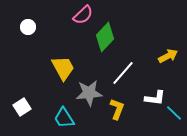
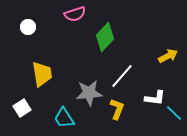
pink semicircle: moved 8 px left, 1 px up; rotated 25 degrees clockwise
yellow trapezoid: moved 21 px left, 6 px down; rotated 20 degrees clockwise
white line: moved 1 px left, 3 px down
white square: moved 1 px down
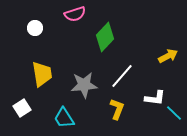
white circle: moved 7 px right, 1 px down
gray star: moved 5 px left, 8 px up
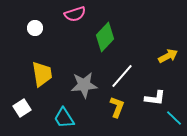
yellow L-shape: moved 2 px up
cyan line: moved 5 px down
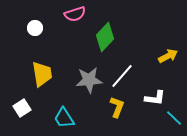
gray star: moved 5 px right, 5 px up
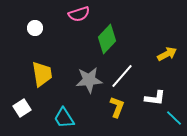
pink semicircle: moved 4 px right
green diamond: moved 2 px right, 2 px down
yellow arrow: moved 1 px left, 2 px up
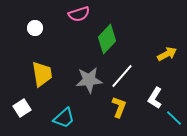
white L-shape: rotated 115 degrees clockwise
yellow L-shape: moved 2 px right
cyan trapezoid: rotated 100 degrees counterclockwise
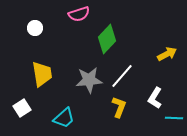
cyan line: rotated 42 degrees counterclockwise
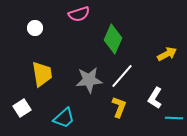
green diamond: moved 6 px right; rotated 20 degrees counterclockwise
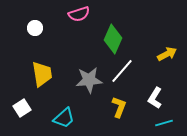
white line: moved 5 px up
cyan line: moved 10 px left, 5 px down; rotated 18 degrees counterclockwise
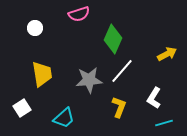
white L-shape: moved 1 px left
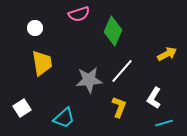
green diamond: moved 8 px up
yellow trapezoid: moved 11 px up
